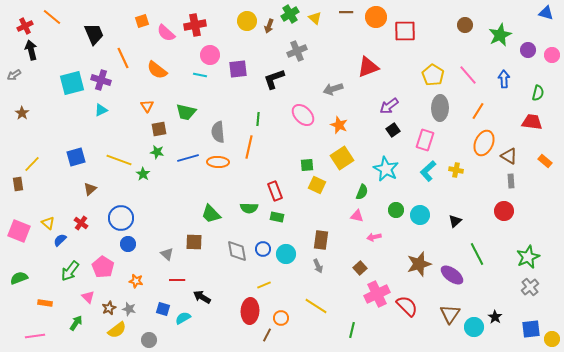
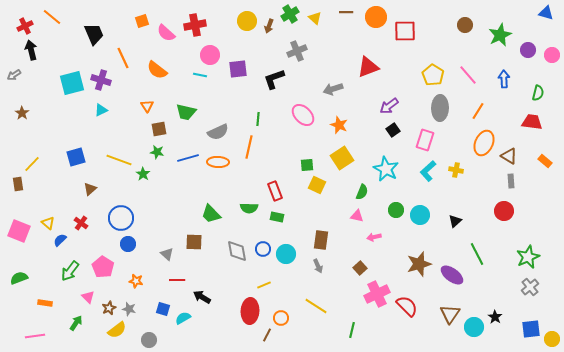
gray semicircle at (218, 132): rotated 110 degrees counterclockwise
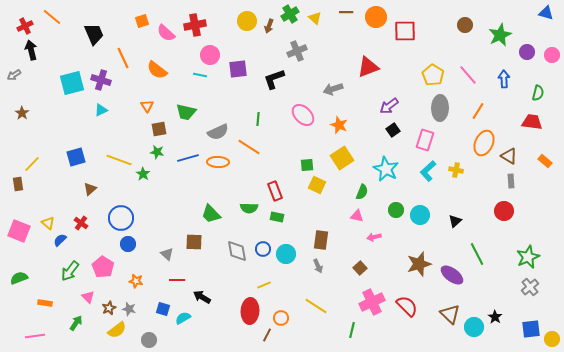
purple circle at (528, 50): moved 1 px left, 2 px down
orange line at (249, 147): rotated 70 degrees counterclockwise
pink cross at (377, 294): moved 5 px left, 8 px down
brown triangle at (450, 314): rotated 20 degrees counterclockwise
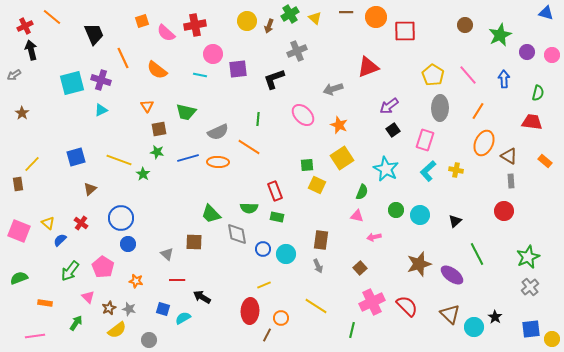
pink circle at (210, 55): moved 3 px right, 1 px up
gray diamond at (237, 251): moved 17 px up
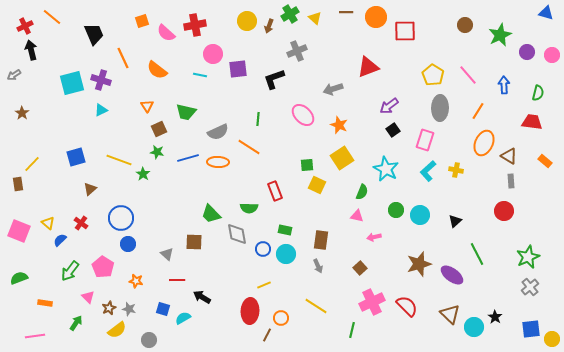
blue arrow at (504, 79): moved 6 px down
brown square at (159, 129): rotated 14 degrees counterclockwise
green rectangle at (277, 217): moved 8 px right, 13 px down
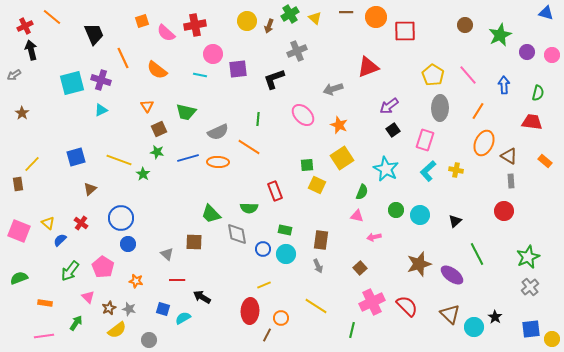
pink line at (35, 336): moved 9 px right
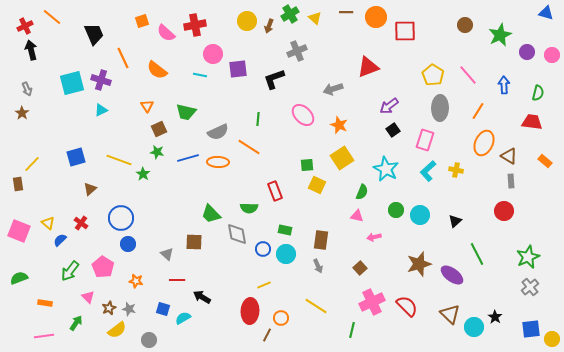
gray arrow at (14, 75): moved 13 px right, 14 px down; rotated 80 degrees counterclockwise
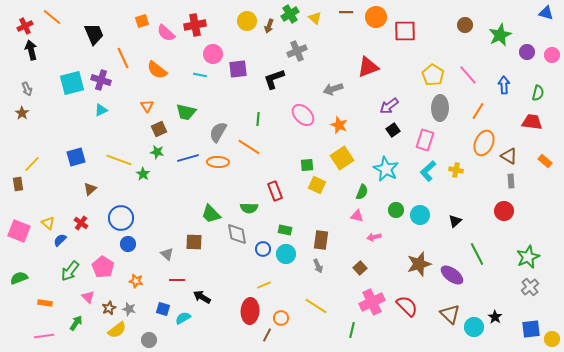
gray semicircle at (218, 132): rotated 145 degrees clockwise
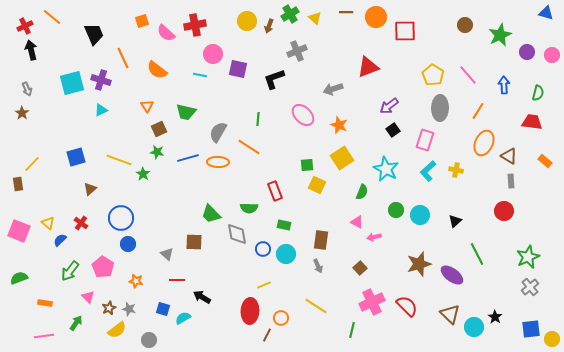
purple square at (238, 69): rotated 18 degrees clockwise
pink triangle at (357, 216): moved 6 px down; rotated 16 degrees clockwise
green rectangle at (285, 230): moved 1 px left, 5 px up
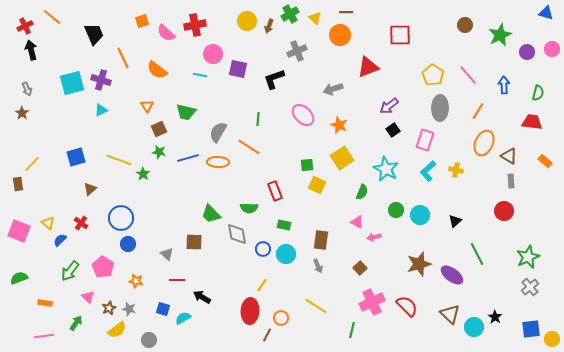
orange circle at (376, 17): moved 36 px left, 18 px down
red square at (405, 31): moved 5 px left, 4 px down
pink circle at (552, 55): moved 6 px up
green star at (157, 152): moved 2 px right
yellow line at (264, 285): moved 2 px left; rotated 32 degrees counterclockwise
